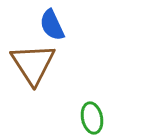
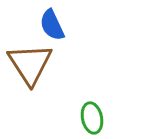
brown triangle: moved 3 px left
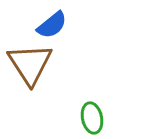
blue semicircle: rotated 104 degrees counterclockwise
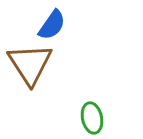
blue semicircle: rotated 16 degrees counterclockwise
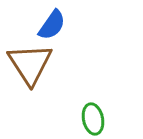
green ellipse: moved 1 px right, 1 px down
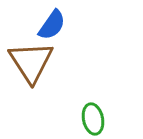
brown triangle: moved 1 px right, 2 px up
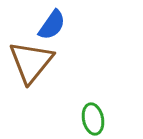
brown triangle: rotated 12 degrees clockwise
